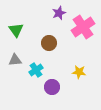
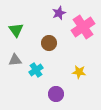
purple circle: moved 4 px right, 7 px down
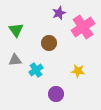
yellow star: moved 1 px left, 1 px up
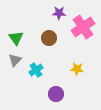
purple star: rotated 24 degrees clockwise
green triangle: moved 8 px down
brown circle: moved 5 px up
gray triangle: rotated 40 degrees counterclockwise
yellow star: moved 1 px left, 2 px up
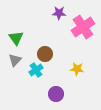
brown circle: moved 4 px left, 16 px down
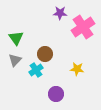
purple star: moved 1 px right
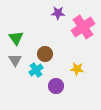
purple star: moved 2 px left
gray triangle: rotated 16 degrees counterclockwise
purple circle: moved 8 px up
